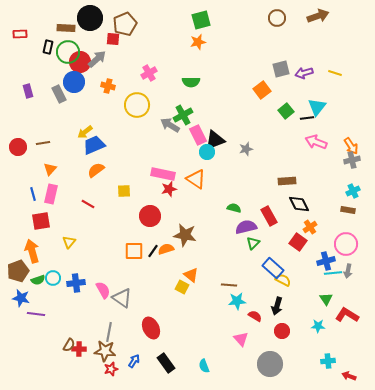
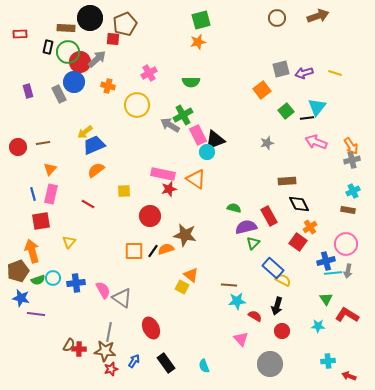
gray star at (246, 149): moved 21 px right, 6 px up
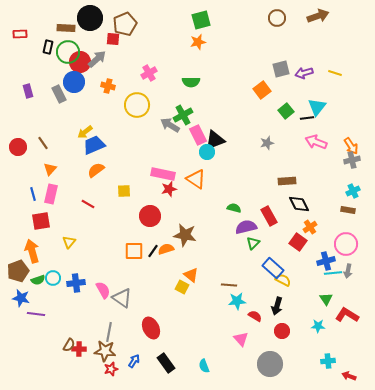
brown line at (43, 143): rotated 64 degrees clockwise
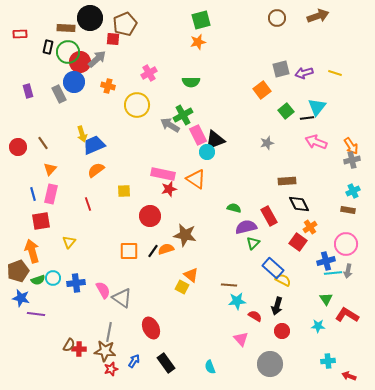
yellow arrow at (85, 132): moved 3 px left, 2 px down; rotated 70 degrees counterclockwise
red line at (88, 204): rotated 40 degrees clockwise
orange square at (134, 251): moved 5 px left
cyan semicircle at (204, 366): moved 6 px right, 1 px down
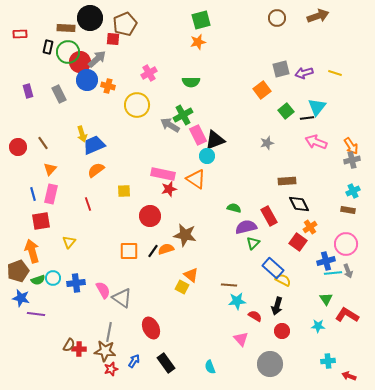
blue circle at (74, 82): moved 13 px right, 2 px up
cyan circle at (207, 152): moved 4 px down
gray arrow at (348, 271): rotated 32 degrees counterclockwise
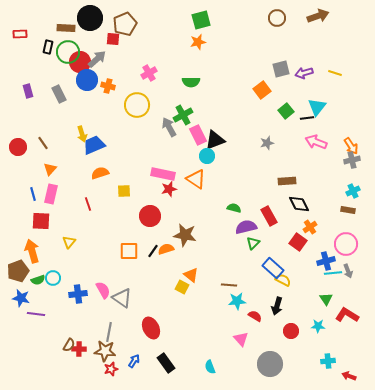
gray arrow at (170, 125): moved 1 px left, 2 px down; rotated 30 degrees clockwise
orange semicircle at (96, 170): moved 4 px right, 3 px down; rotated 18 degrees clockwise
red square at (41, 221): rotated 12 degrees clockwise
blue cross at (76, 283): moved 2 px right, 11 px down
red circle at (282, 331): moved 9 px right
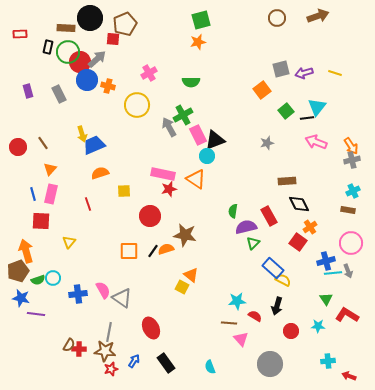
green semicircle at (234, 208): moved 1 px left, 3 px down; rotated 96 degrees counterclockwise
pink circle at (346, 244): moved 5 px right, 1 px up
orange arrow at (32, 251): moved 6 px left
brown line at (229, 285): moved 38 px down
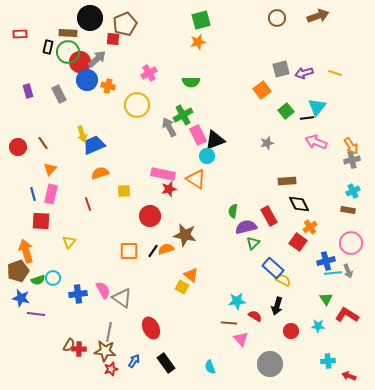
brown rectangle at (66, 28): moved 2 px right, 5 px down
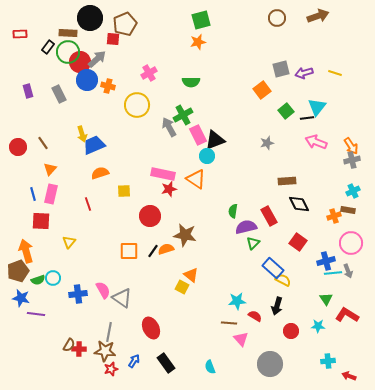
black rectangle at (48, 47): rotated 24 degrees clockwise
orange cross at (310, 227): moved 24 px right, 11 px up; rotated 16 degrees clockwise
